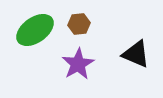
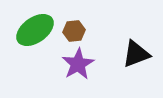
brown hexagon: moved 5 px left, 7 px down
black triangle: rotated 44 degrees counterclockwise
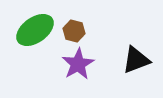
brown hexagon: rotated 20 degrees clockwise
black triangle: moved 6 px down
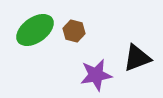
black triangle: moved 1 px right, 2 px up
purple star: moved 18 px right, 11 px down; rotated 20 degrees clockwise
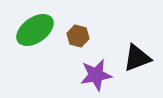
brown hexagon: moved 4 px right, 5 px down
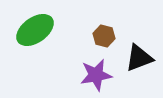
brown hexagon: moved 26 px right
black triangle: moved 2 px right
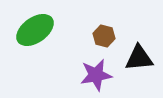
black triangle: rotated 16 degrees clockwise
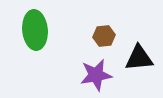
green ellipse: rotated 60 degrees counterclockwise
brown hexagon: rotated 20 degrees counterclockwise
